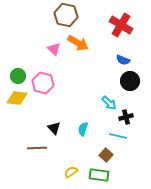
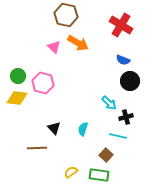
pink triangle: moved 2 px up
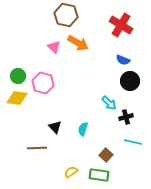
black triangle: moved 1 px right, 1 px up
cyan line: moved 15 px right, 6 px down
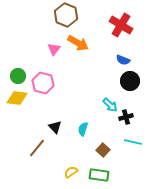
brown hexagon: rotated 10 degrees clockwise
pink triangle: moved 2 px down; rotated 24 degrees clockwise
cyan arrow: moved 1 px right, 2 px down
brown line: rotated 48 degrees counterclockwise
brown square: moved 3 px left, 5 px up
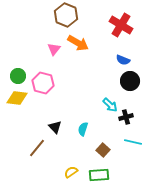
green rectangle: rotated 12 degrees counterclockwise
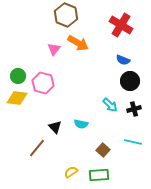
black cross: moved 8 px right, 8 px up
cyan semicircle: moved 2 px left, 5 px up; rotated 96 degrees counterclockwise
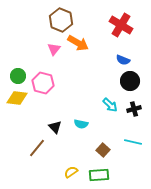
brown hexagon: moved 5 px left, 5 px down
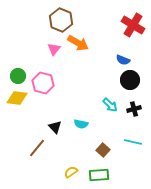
red cross: moved 12 px right
black circle: moved 1 px up
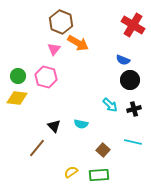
brown hexagon: moved 2 px down
pink hexagon: moved 3 px right, 6 px up
black triangle: moved 1 px left, 1 px up
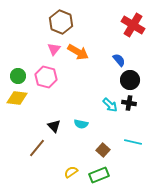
orange arrow: moved 9 px down
blue semicircle: moved 4 px left; rotated 152 degrees counterclockwise
black cross: moved 5 px left, 6 px up; rotated 24 degrees clockwise
green rectangle: rotated 18 degrees counterclockwise
